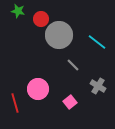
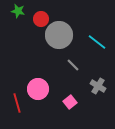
red line: moved 2 px right
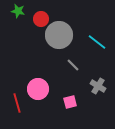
pink square: rotated 24 degrees clockwise
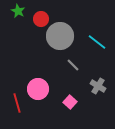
green star: rotated 16 degrees clockwise
gray circle: moved 1 px right, 1 px down
pink square: rotated 32 degrees counterclockwise
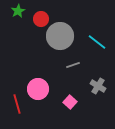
green star: rotated 16 degrees clockwise
gray line: rotated 64 degrees counterclockwise
red line: moved 1 px down
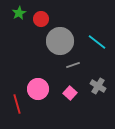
green star: moved 1 px right, 2 px down
gray circle: moved 5 px down
pink square: moved 9 px up
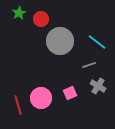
gray line: moved 16 px right
pink circle: moved 3 px right, 9 px down
pink square: rotated 24 degrees clockwise
red line: moved 1 px right, 1 px down
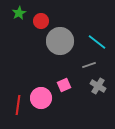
red circle: moved 2 px down
pink square: moved 6 px left, 8 px up
red line: rotated 24 degrees clockwise
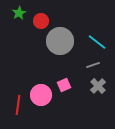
gray line: moved 4 px right
gray cross: rotated 14 degrees clockwise
pink circle: moved 3 px up
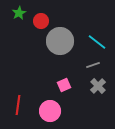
pink circle: moved 9 px right, 16 px down
